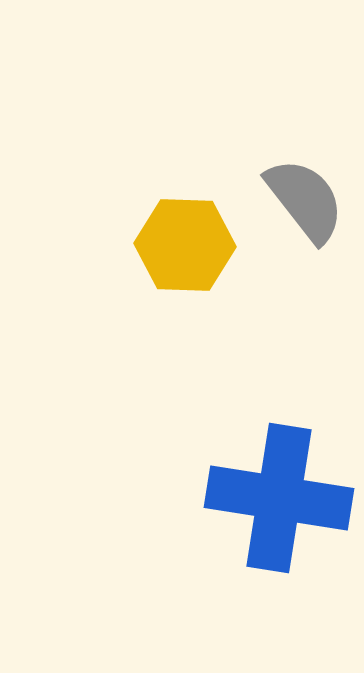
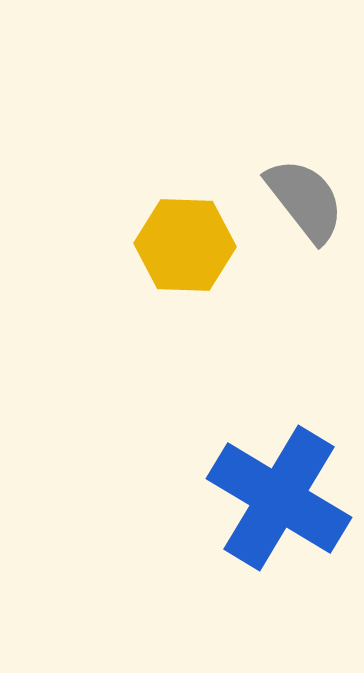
blue cross: rotated 22 degrees clockwise
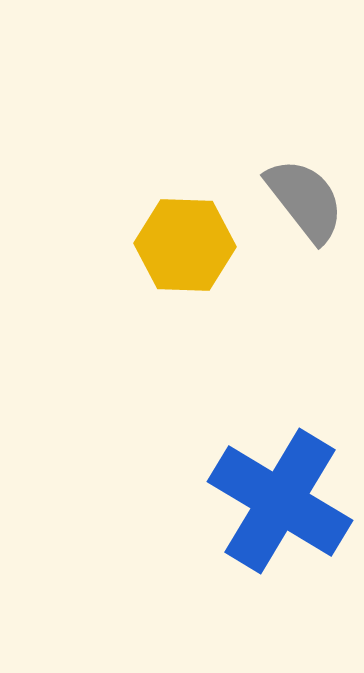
blue cross: moved 1 px right, 3 px down
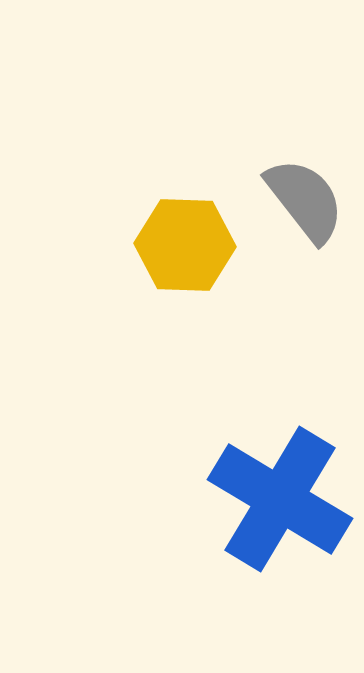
blue cross: moved 2 px up
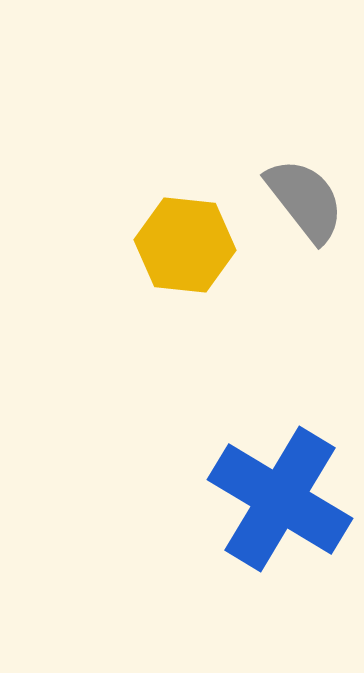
yellow hexagon: rotated 4 degrees clockwise
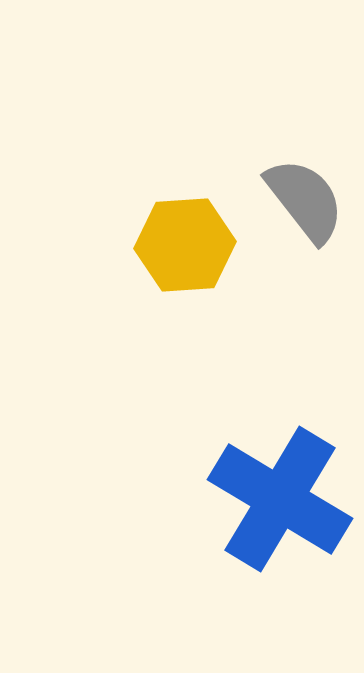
yellow hexagon: rotated 10 degrees counterclockwise
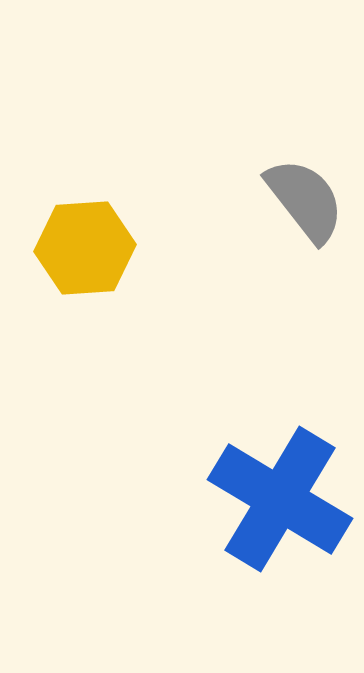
yellow hexagon: moved 100 px left, 3 px down
